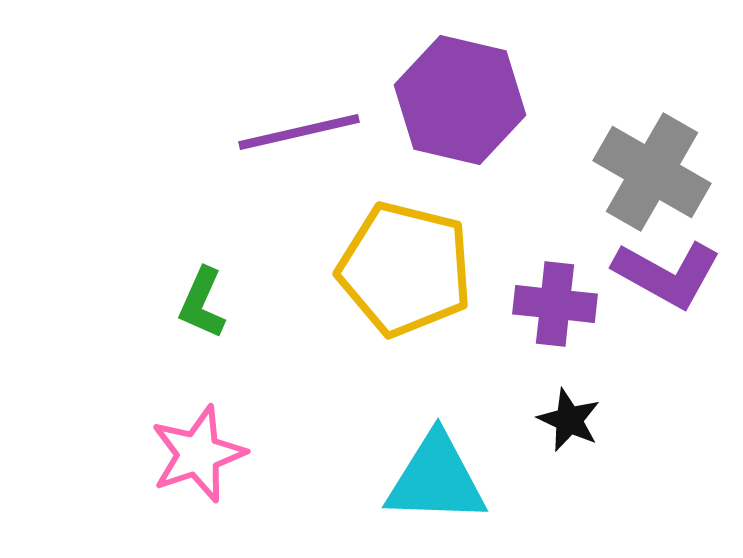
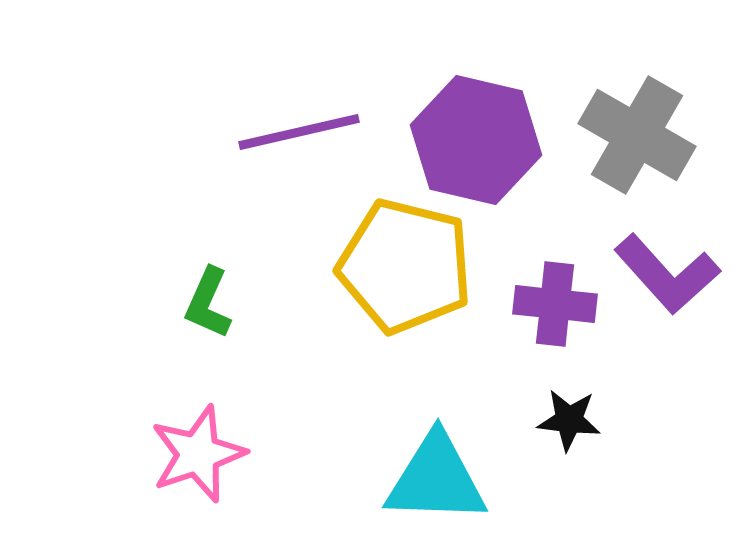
purple hexagon: moved 16 px right, 40 px down
gray cross: moved 15 px left, 37 px up
yellow pentagon: moved 3 px up
purple L-shape: rotated 19 degrees clockwise
green L-shape: moved 6 px right
black star: rotated 18 degrees counterclockwise
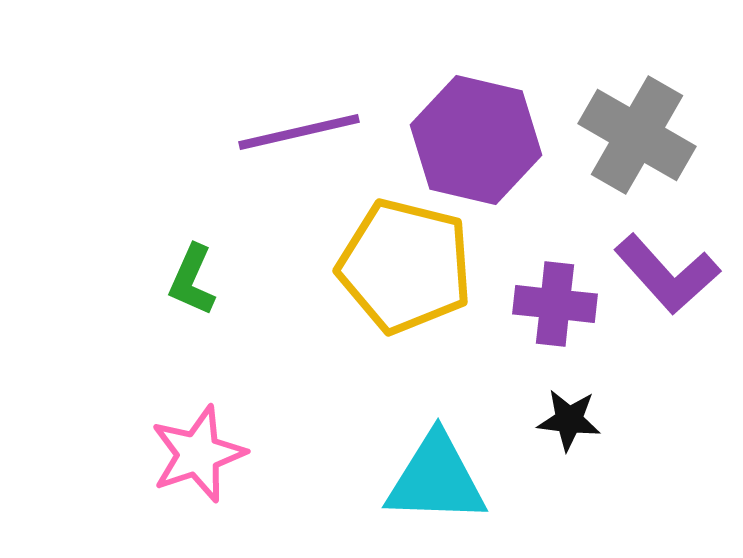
green L-shape: moved 16 px left, 23 px up
